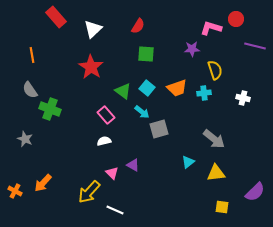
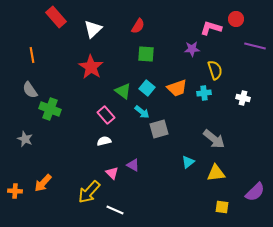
orange cross: rotated 24 degrees counterclockwise
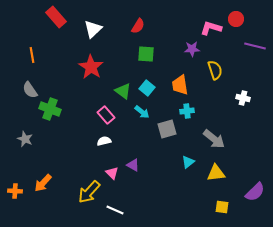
orange trapezoid: moved 3 px right, 3 px up; rotated 100 degrees clockwise
cyan cross: moved 17 px left, 18 px down
gray square: moved 8 px right
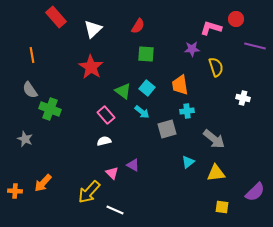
yellow semicircle: moved 1 px right, 3 px up
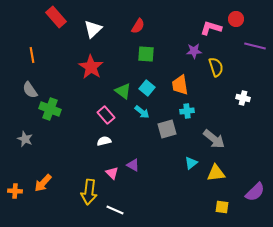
purple star: moved 2 px right, 2 px down
cyan triangle: moved 3 px right, 1 px down
yellow arrow: rotated 35 degrees counterclockwise
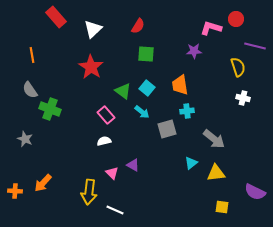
yellow semicircle: moved 22 px right
purple semicircle: rotated 70 degrees clockwise
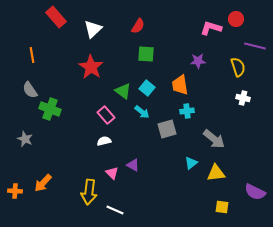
purple star: moved 4 px right, 10 px down
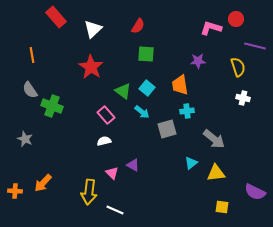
green cross: moved 2 px right, 3 px up
